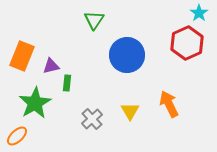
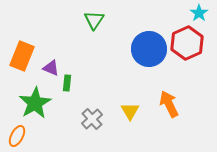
blue circle: moved 22 px right, 6 px up
purple triangle: moved 2 px down; rotated 36 degrees clockwise
orange ellipse: rotated 20 degrees counterclockwise
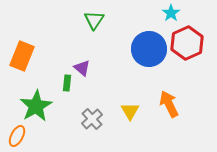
cyan star: moved 28 px left
purple triangle: moved 31 px right; rotated 18 degrees clockwise
green star: moved 1 px right, 3 px down
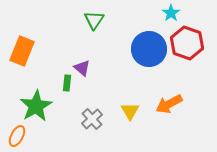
red hexagon: rotated 16 degrees counterclockwise
orange rectangle: moved 5 px up
orange arrow: rotated 92 degrees counterclockwise
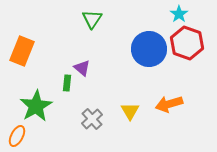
cyan star: moved 8 px right, 1 px down
green triangle: moved 2 px left, 1 px up
orange arrow: rotated 12 degrees clockwise
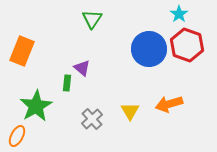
red hexagon: moved 2 px down
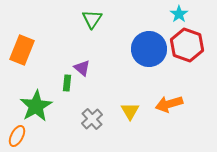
orange rectangle: moved 1 px up
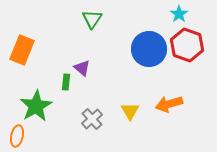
green rectangle: moved 1 px left, 1 px up
orange ellipse: rotated 15 degrees counterclockwise
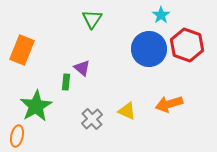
cyan star: moved 18 px left, 1 px down
yellow triangle: moved 3 px left; rotated 36 degrees counterclockwise
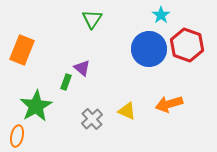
green rectangle: rotated 14 degrees clockwise
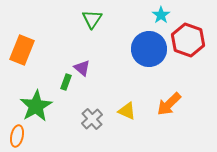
red hexagon: moved 1 px right, 5 px up
orange arrow: rotated 28 degrees counterclockwise
